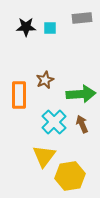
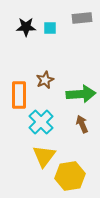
cyan cross: moved 13 px left
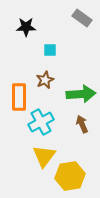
gray rectangle: rotated 42 degrees clockwise
cyan square: moved 22 px down
orange rectangle: moved 2 px down
cyan cross: rotated 15 degrees clockwise
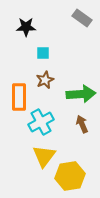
cyan square: moved 7 px left, 3 px down
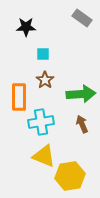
cyan square: moved 1 px down
brown star: rotated 12 degrees counterclockwise
cyan cross: rotated 20 degrees clockwise
yellow triangle: rotated 45 degrees counterclockwise
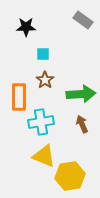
gray rectangle: moved 1 px right, 2 px down
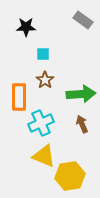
cyan cross: moved 1 px down; rotated 15 degrees counterclockwise
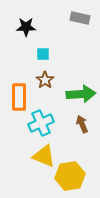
gray rectangle: moved 3 px left, 2 px up; rotated 24 degrees counterclockwise
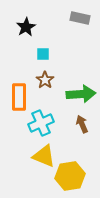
black star: rotated 30 degrees counterclockwise
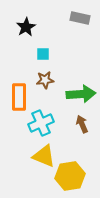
brown star: rotated 30 degrees clockwise
